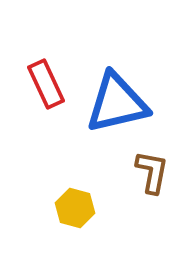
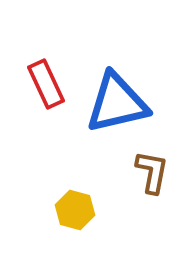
yellow hexagon: moved 2 px down
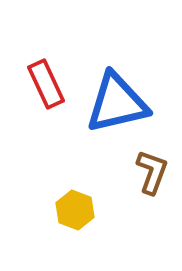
brown L-shape: rotated 9 degrees clockwise
yellow hexagon: rotated 6 degrees clockwise
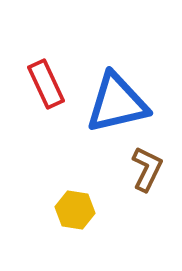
brown L-shape: moved 5 px left, 3 px up; rotated 6 degrees clockwise
yellow hexagon: rotated 12 degrees counterclockwise
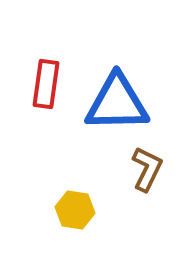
red rectangle: rotated 33 degrees clockwise
blue triangle: rotated 12 degrees clockwise
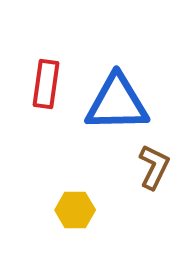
brown L-shape: moved 7 px right, 2 px up
yellow hexagon: rotated 9 degrees counterclockwise
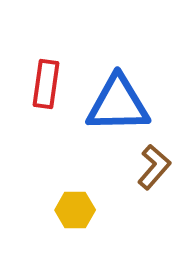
blue triangle: moved 1 px right, 1 px down
brown L-shape: rotated 15 degrees clockwise
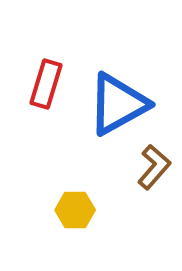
red rectangle: rotated 9 degrees clockwise
blue triangle: rotated 28 degrees counterclockwise
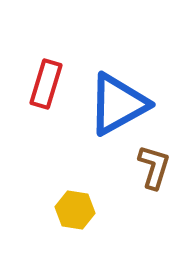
brown L-shape: rotated 24 degrees counterclockwise
yellow hexagon: rotated 9 degrees clockwise
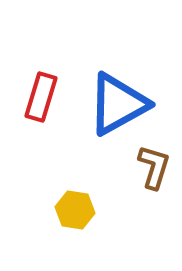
red rectangle: moved 5 px left, 13 px down
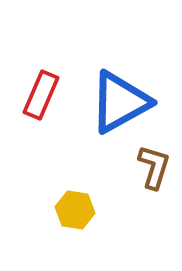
red rectangle: moved 2 px up; rotated 6 degrees clockwise
blue triangle: moved 2 px right, 2 px up
